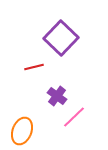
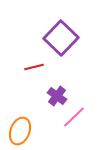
orange ellipse: moved 2 px left
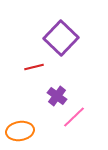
orange ellipse: rotated 60 degrees clockwise
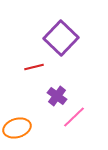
orange ellipse: moved 3 px left, 3 px up; rotated 8 degrees counterclockwise
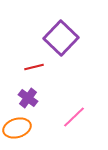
purple cross: moved 29 px left, 2 px down
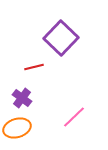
purple cross: moved 6 px left
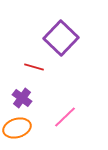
red line: rotated 30 degrees clockwise
pink line: moved 9 px left
